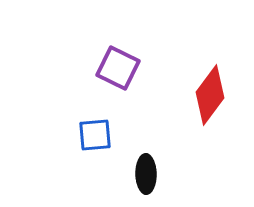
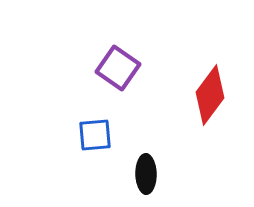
purple square: rotated 9 degrees clockwise
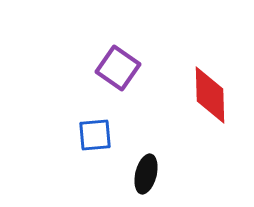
red diamond: rotated 38 degrees counterclockwise
black ellipse: rotated 15 degrees clockwise
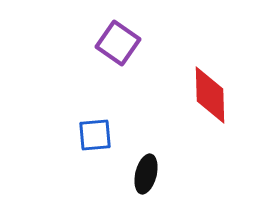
purple square: moved 25 px up
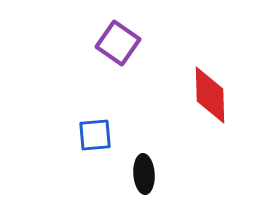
black ellipse: moved 2 px left; rotated 18 degrees counterclockwise
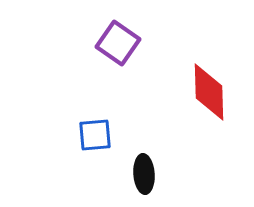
red diamond: moved 1 px left, 3 px up
